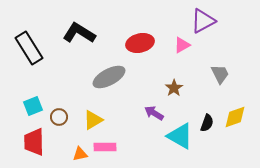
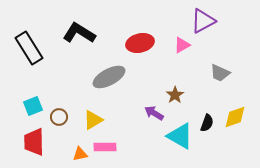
gray trapezoid: moved 1 px up; rotated 140 degrees clockwise
brown star: moved 1 px right, 7 px down
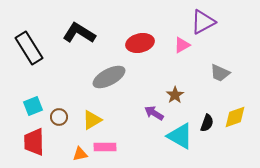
purple triangle: moved 1 px down
yellow triangle: moved 1 px left
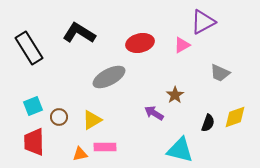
black semicircle: moved 1 px right
cyan triangle: moved 14 px down; rotated 16 degrees counterclockwise
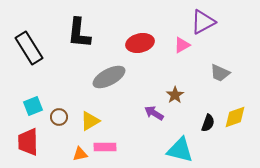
black L-shape: rotated 116 degrees counterclockwise
yellow triangle: moved 2 px left, 1 px down
red trapezoid: moved 6 px left
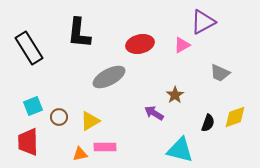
red ellipse: moved 1 px down
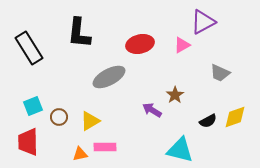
purple arrow: moved 2 px left, 3 px up
black semicircle: moved 2 px up; rotated 42 degrees clockwise
